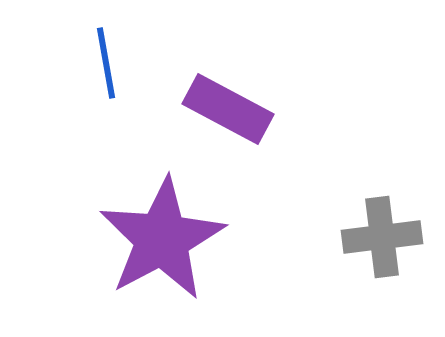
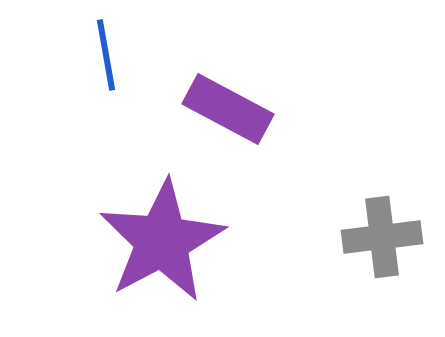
blue line: moved 8 px up
purple star: moved 2 px down
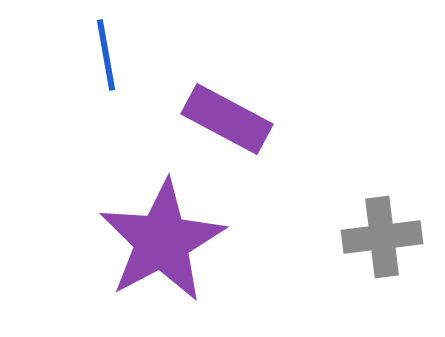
purple rectangle: moved 1 px left, 10 px down
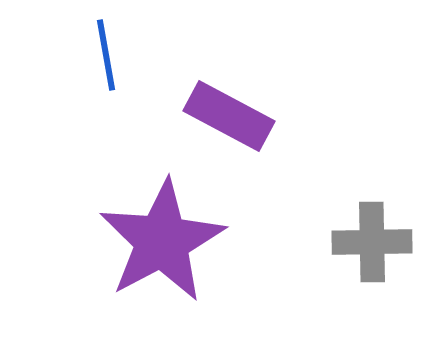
purple rectangle: moved 2 px right, 3 px up
gray cross: moved 10 px left, 5 px down; rotated 6 degrees clockwise
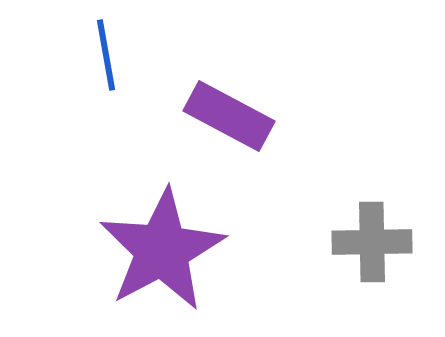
purple star: moved 9 px down
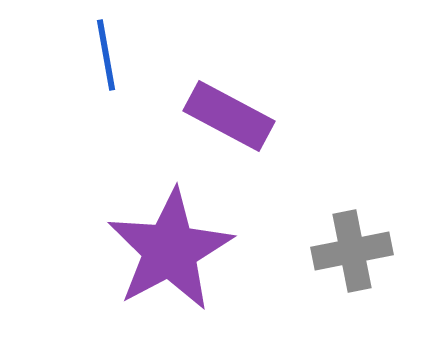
gray cross: moved 20 px left, 9 px down; rotated 10 degrees counterclockwise
purple star: moved 8 px right
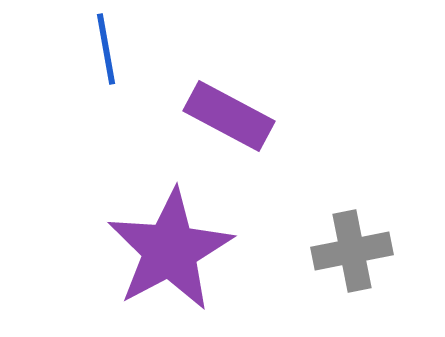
blue line: moved 6 px up
